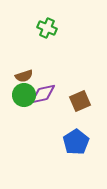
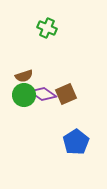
purple diamond: rotated 48 degrees clockwise
brown square: moved 14 px left, 7 px up
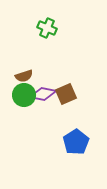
purple diamond: rotated 24 degrees counterclockwise
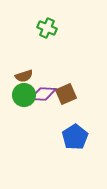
purple diamond: rotated 8 degrees counterclockwise
blue pentagon: moved 1 px left, 5 px up
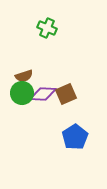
green circle: moved 2 px left, 2 px up
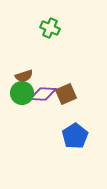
green cross: moved 3 px right
blue pentagon: moved 1 px up
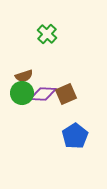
green cross: moved 3 px left, 6 px down; rotated 18 degrees clockwise
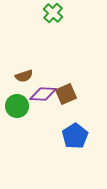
green cross: moved 6 px right, 21 px up
green circle: moved 5 px left, 13 px down
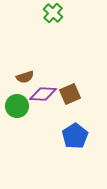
brown semicircle: moved 1 px right, 1 px down
brown square: moved 4 px right
